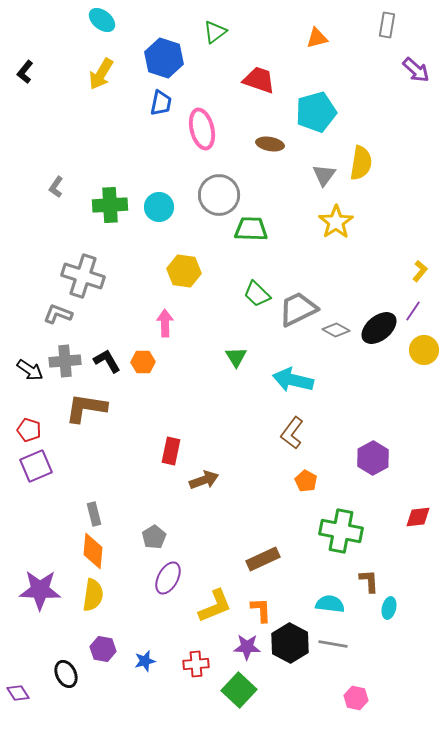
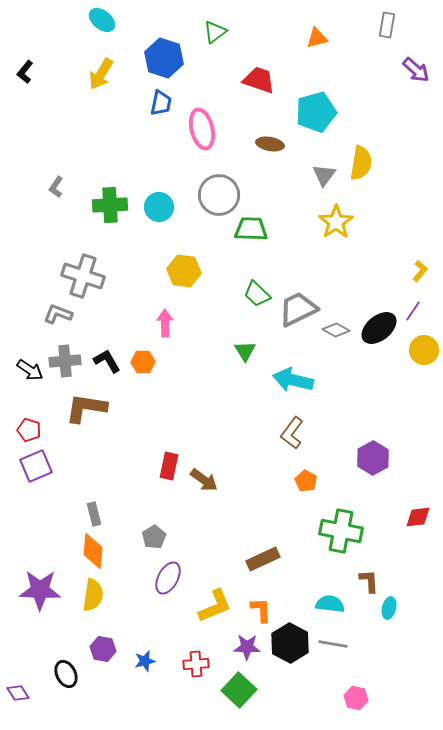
green triangle at (236, 357): moved 9 px right, 6 px up
red rectangle at (171, 451): moved 2 px left, 15 px down
brown arrow at (204, 480): rotated 56 degrees clockwise
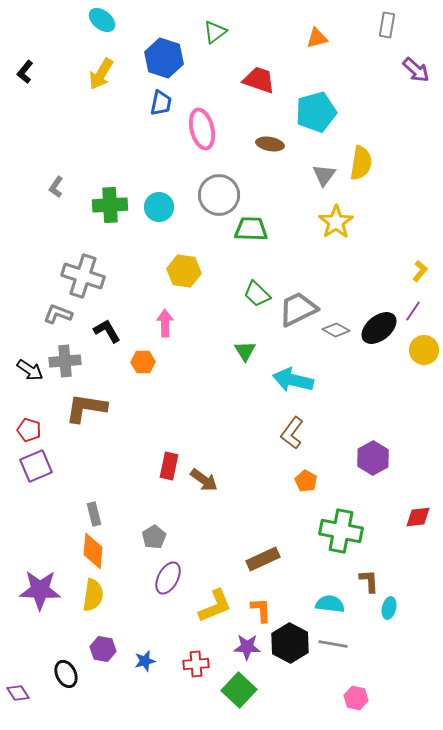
black L-shape at (107, 361): moved 30 px up
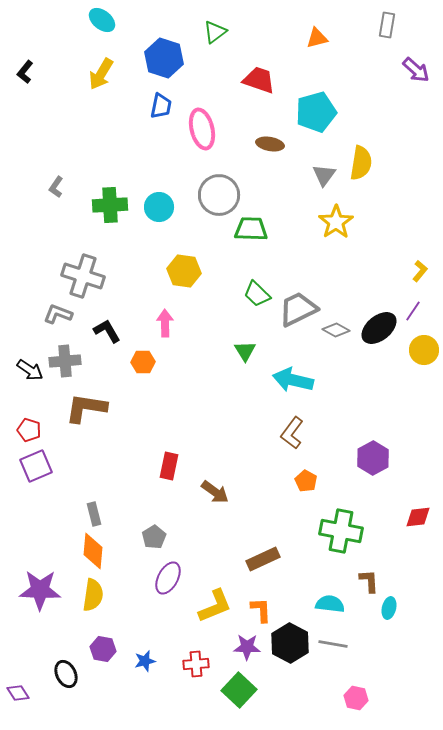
blue trapezoid at (161, 103): moved 3 px down
brown arrow at (204, 480): moved 11 px right, 12 px down
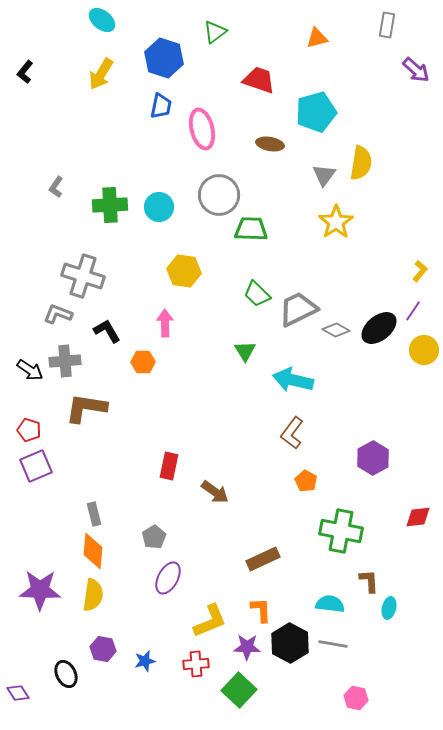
yellow L-shape at (215, 606): moved 5 px left, 15 px down
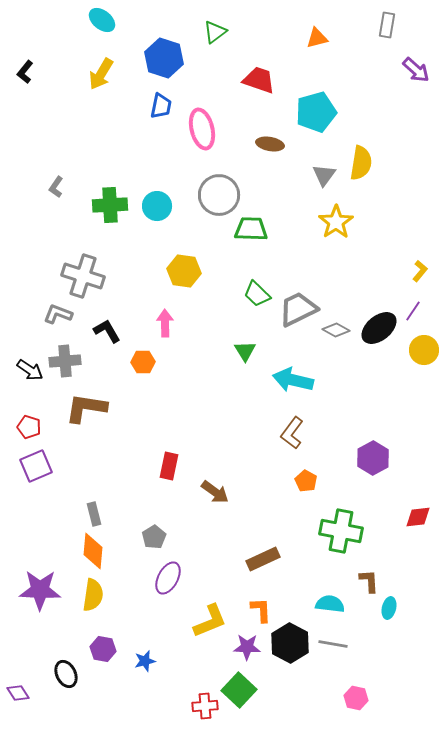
cyan circle at (159, 207): moved 2 px left, 1 px up
red pentagon at (29, 430): moved 3 px up
red cross at (196, 664): moved 9 px right, 42 px down
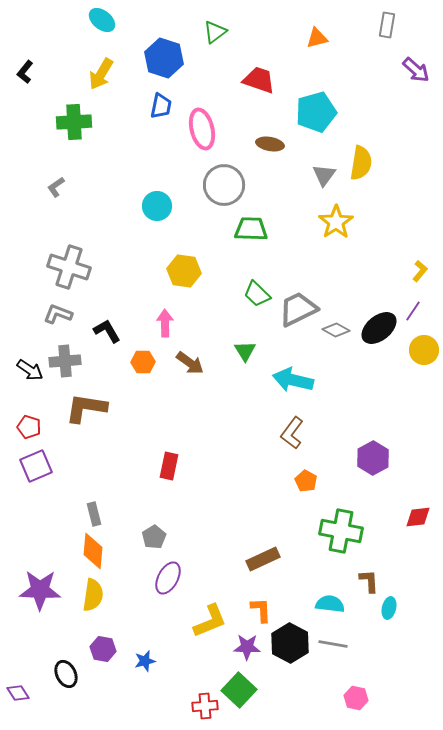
gray L-shape at (56, 187): rotated 20 degrees clockwise
gray circle at (219, 195): moved 5 px right, 10 px up
green cross at (110, 205): moved 36 px left, 83 px up
gray cross at (83, 276): moved 14 px left, 9 px up
brown arrow at (215, 492): moved 25 px left, 129 px up
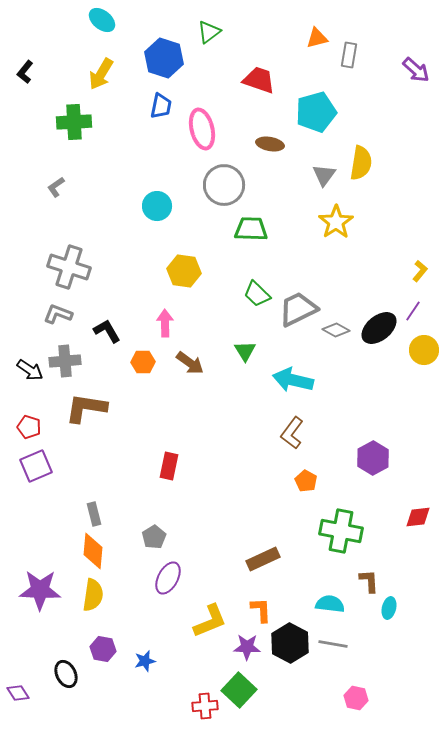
gray rectangle at (387, 25): moved 38 px left, 30 px down
green triangle at (215, 32): moved 6 px left
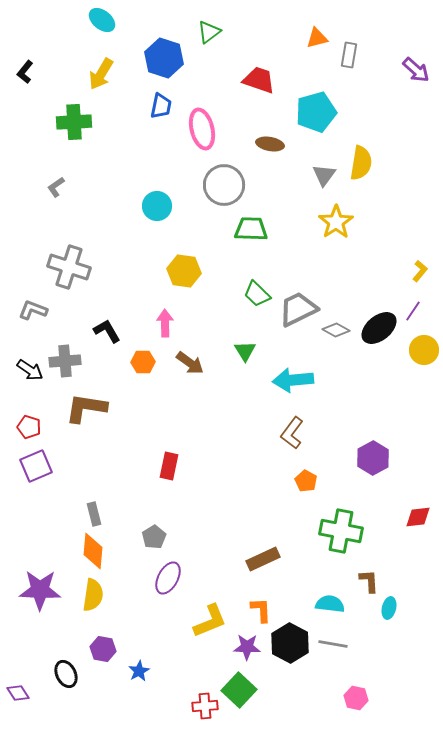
gray L-shape at (58, 314): moved 25 px left, 4 px up
cyan arrow at (293, 380): rotated 18 degrees counterclockwise
blue star at (145, 661): moved 6 px left, 10 px down; rotated 15 degrees counterclockwise
